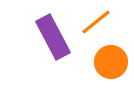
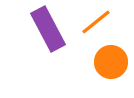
purple rectangle: moved 5 px left, 8 px up
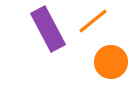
orange line: moved 3 px left, 1 px up
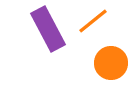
orange circle: moved 1 px down
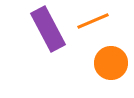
orange line: rotated 16 degrees clockwise
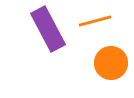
orange line: moved 2 px right; rotated 8 degrees clockwise
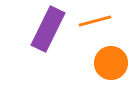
purple rectangle: rotated 54 degrees clockwise
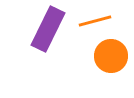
orange circle: moved 7 px up
